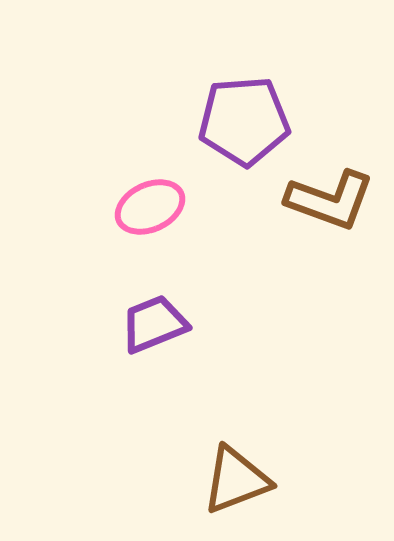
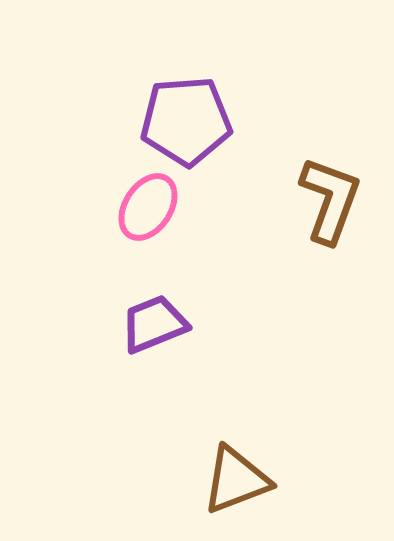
purple pentagon: moved 58 px left
brown L-shape: rotated 90 degrees counterclockwise
pink ellipse: moved 2 px left; rotated 32 degrees counterclockwise
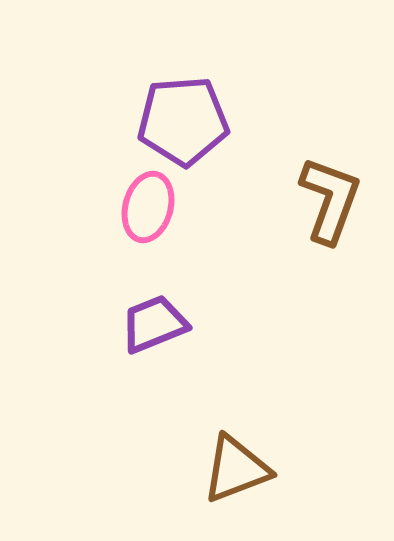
purple pentagon: moved 3 px left
pink ellipse: rotated 18 degrees counterclockwise
brown triangle: moved 11 px up
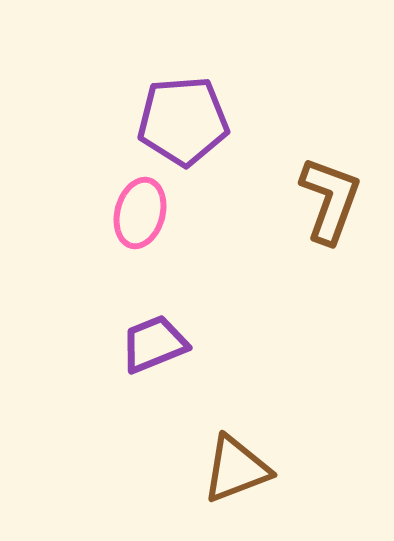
pink ellipse: moved 8 px left, 6 px down
purple trapezoid: moved 20 px down
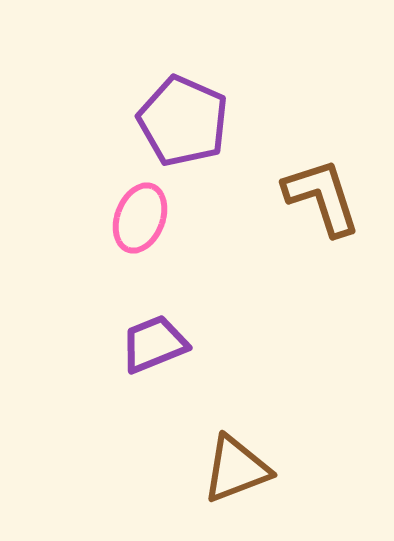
purple pentagon: rotated 28 degrees clockwise
brown L-shape: moved 8 px left, 3 px up; rotated 38 degrees counterclockwise
pink ellipse: moved 5 px down; rotated 6 degrees clockwise
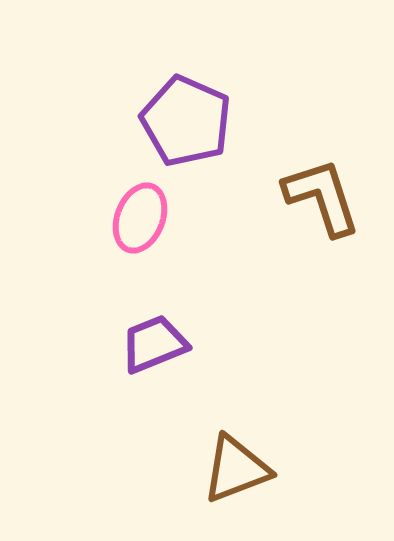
purple pentagon: moved 3 px right
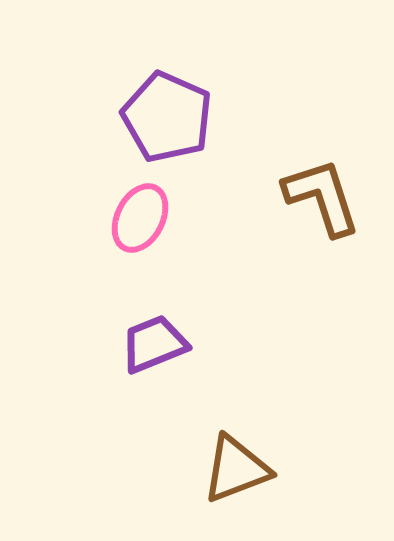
purple pentagon: moved 19 px left, 4 px up
pink ellipse: rotated 6 degrees clockwise
